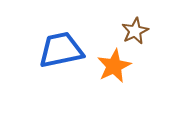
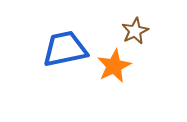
blue trapezoid: moved 4 px right, 1 px up
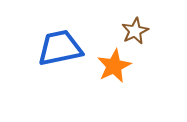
blue trapezoid: moved 5 px left, 1 px up
